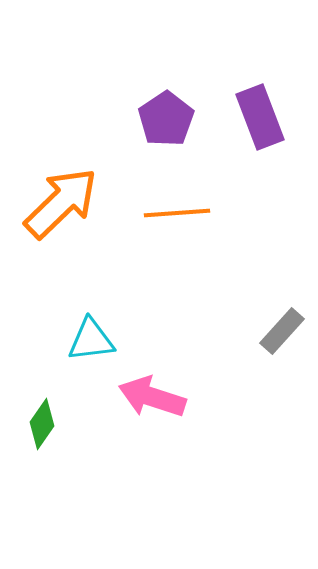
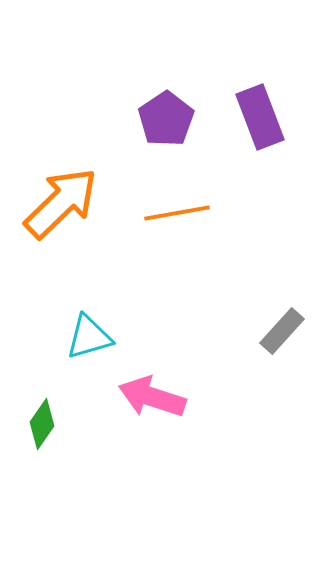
orange line: rotated 6 degrees counterclockwise
cyan triangle: moved 2 px left, 3 px up; rotated 9 degrees counterclockwise
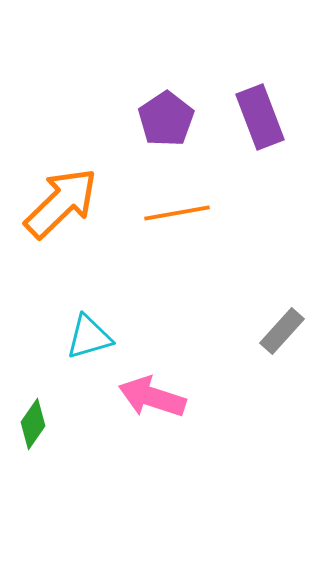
green diamond: moved 9 px left
